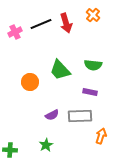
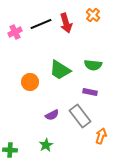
green trapezoid: rotated 15 degrees counterclockwise
gray rectangle: rotated 55 degrees clockwise
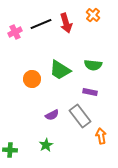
orange circle: moved 2 px right, 3 px up
orange arrow: rotated 28 degrees counterclockwise
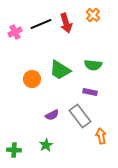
green cross: moved 4 px right
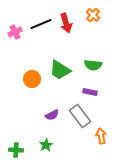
green cross: moved 2 px right
